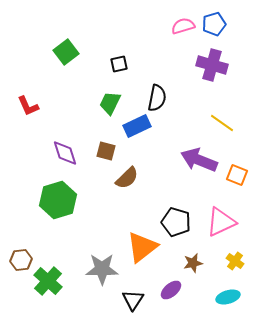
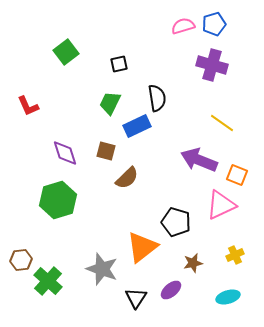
black semicircle: rotated 20 degrees counterclockwise
pink triangle: moved 17 px up
yellow cross: moved 6 px up; rotated 30 degrees clockwise
gray star: rotated 20 degrees clockwise
black triangle: moved 3 px right, 2 px up
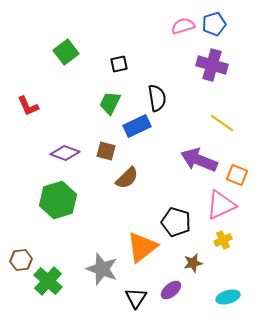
purple diamond: rotated 52 degrees counterclockwise
yellow cross: moved 12 px left, 15 px up
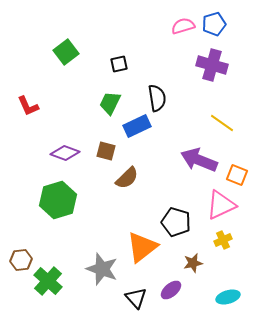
black triangle: rotated 15 degrees counterclockwise
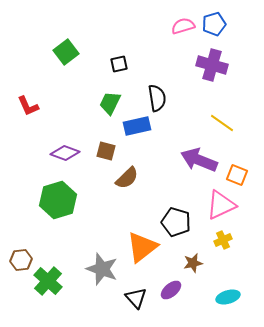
blue rectangle: rotated 12 degrees clockwise
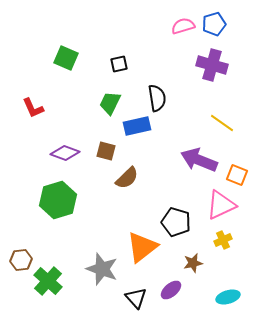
green square: moved 6 px down; rotated 30 degrees counterclockwise
red L-shape: moved 5 px right, 2 px down
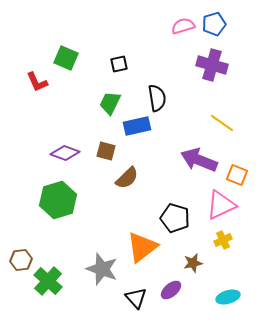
red L-shape: moved 4 px right, 26 px up
black pentagon: moved 1 px left, 4 px up
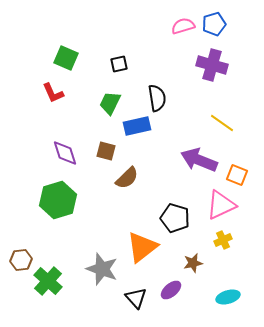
red L-shape: moved 16 px right, 11 px down
purple diamond: rotated 52 degrees clockwise
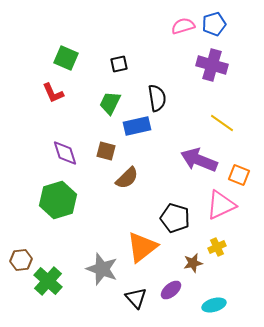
orange square: moved 2 px right
yellow cross: moved 6 px left, 7 px down
cyan ellipse: moved 14 px left, 8 px down
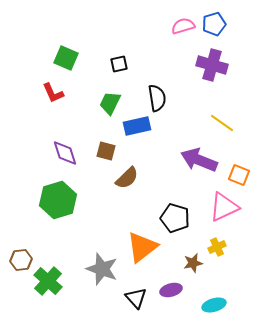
pink triangle: moved 3 px right, 2 px down
purple ellipse: rotated 25 degrees clockwise
